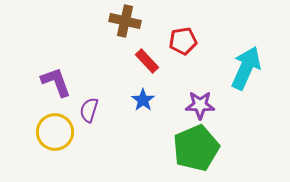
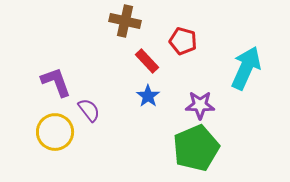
red pentagon: rotated 24 degrees clockwise
blue star: moved 5 px right, 4 px up
purple semicircle: rotated 125 degrees clockwise
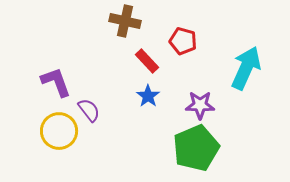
yellow circle: moved 4 px right, 1 px up
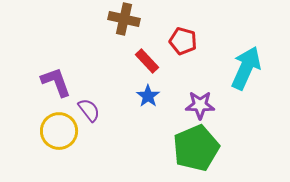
brown cross: moved 1 px left, 2 px up
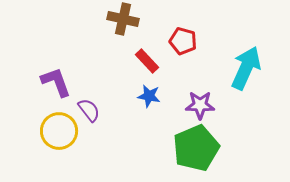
brown cross: moved 1 px left
blue star: moved 1 px right; rotated 25 degrees counterclockwise
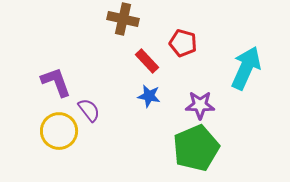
red pentagon: moved 2 px down
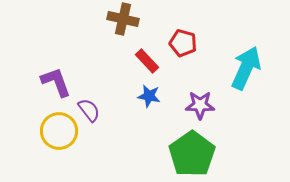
green pentagon: moved 4 px left, 6 px down; rotated 12 degrees counterclockwise
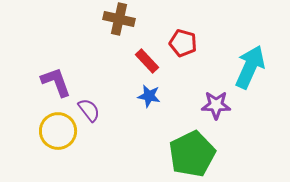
brown cross: moved 4 px left
cyan arrow: moved 4 px right, 1 px up
purple star: moved 16 px right
yellow circle: moved 1 px left
green pentagon: rotated 9 degrees clockwise
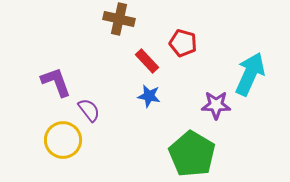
cyan arrow: moved 7 px down
yellow circle: moved 5 px right, 9 px down
green pentagon: rotated 15 degrees counterclockwise
